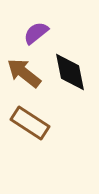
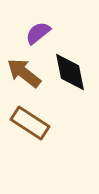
purple semicircle: moved 2 px right
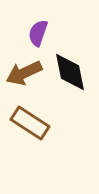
purple semicircle: rotated 32 degrees counterclockwise
brown arrow: rotated 63 degrees counterclockwise
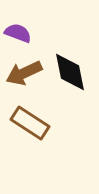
purple semicircle: moved 20 px left; rotated 92 degrees clockwise
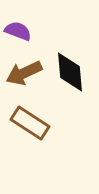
purple semicircle: moved 2 px up
black diamond: rotated 6 degrees clockwise
